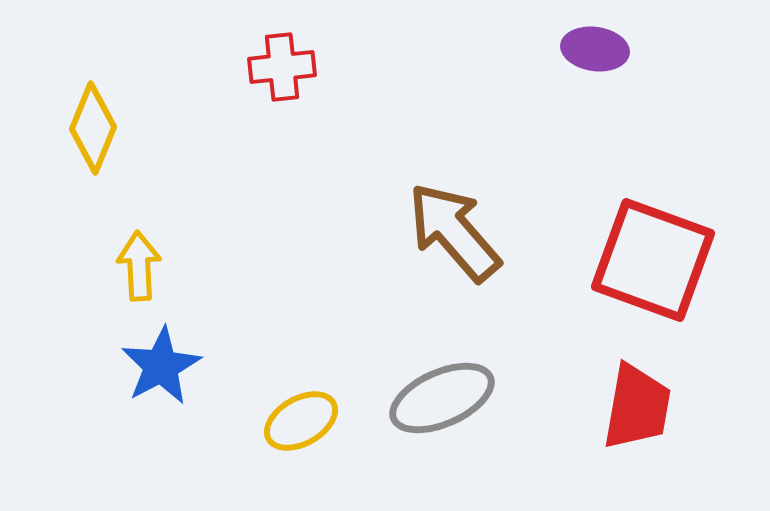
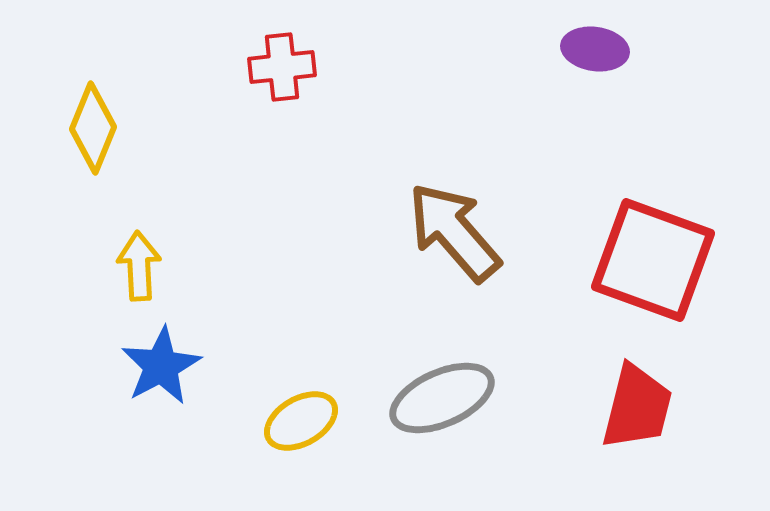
red trapezoid: rotated 4 degrees clockwise
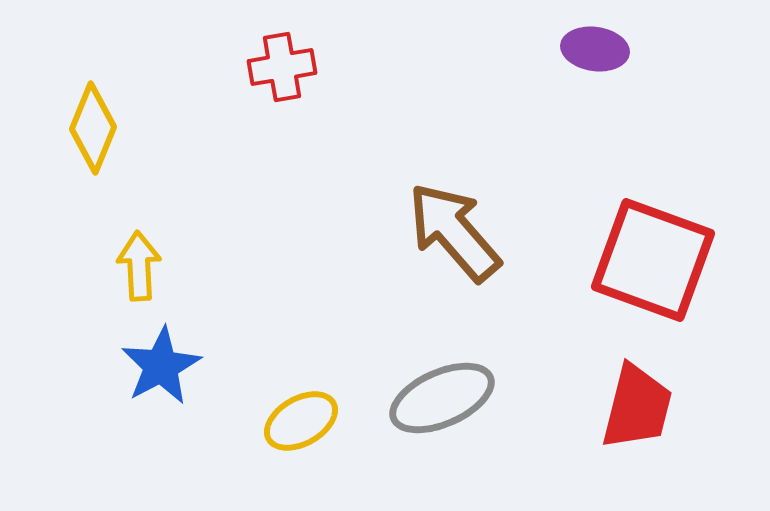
red cross: rotated 4 degrees counterclockwise
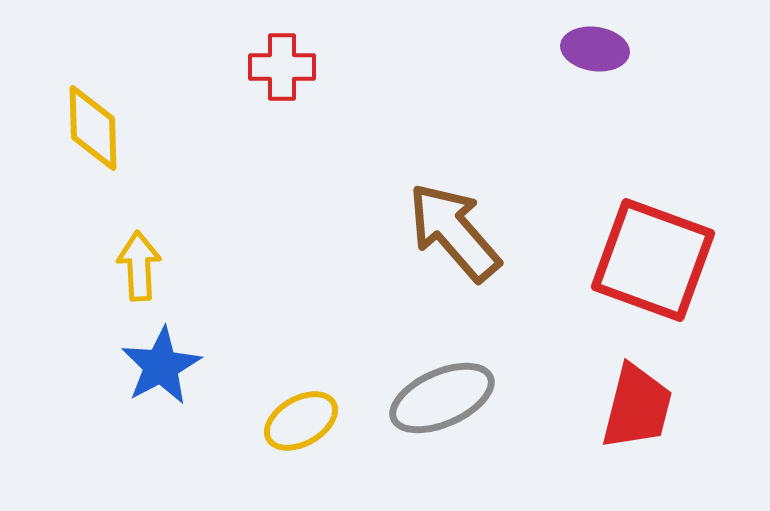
red cross: rotated 10 degrees clockwise
yellow diamond: rotated 24 degrees counterclockwise
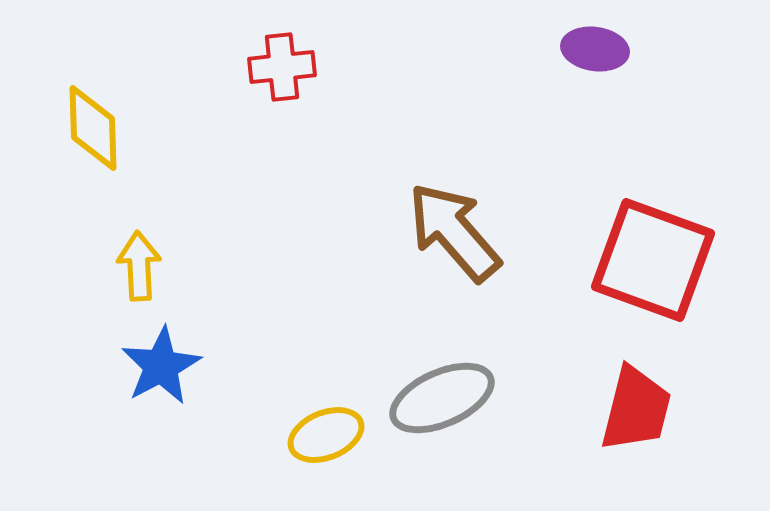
red cross: rotated 6 degrees counterclockwise
red trapezoid: moved 1 px left, 2 px down
yellow ellipse: moved 25 px right, 14 px down; rotated 8 degrees clockwise
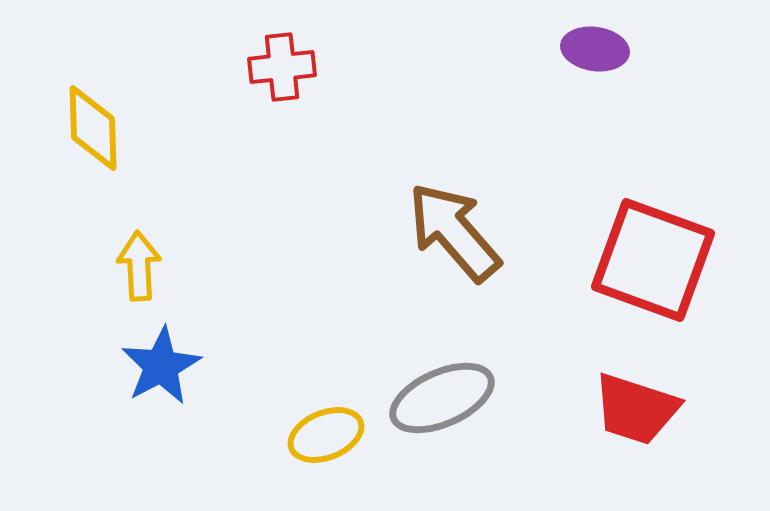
red trapezoid: rotated 94 degrees clockwise
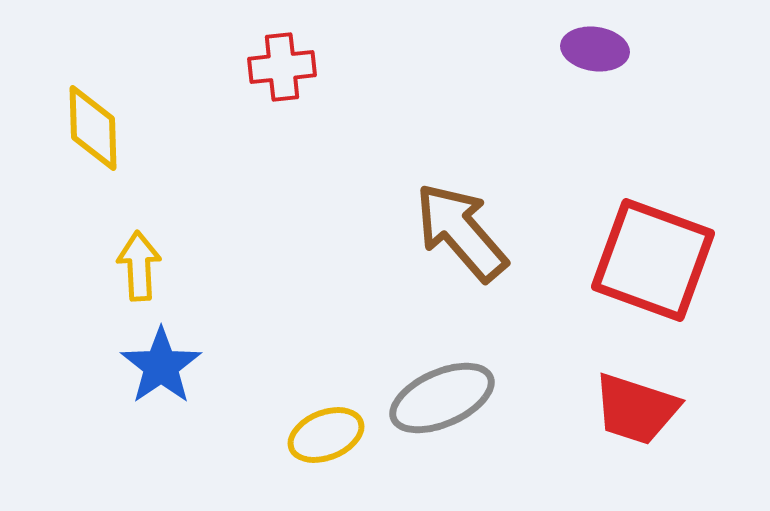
brown arrow: moved 7 px right
blue star: rotated 6 degrees counterclockwise
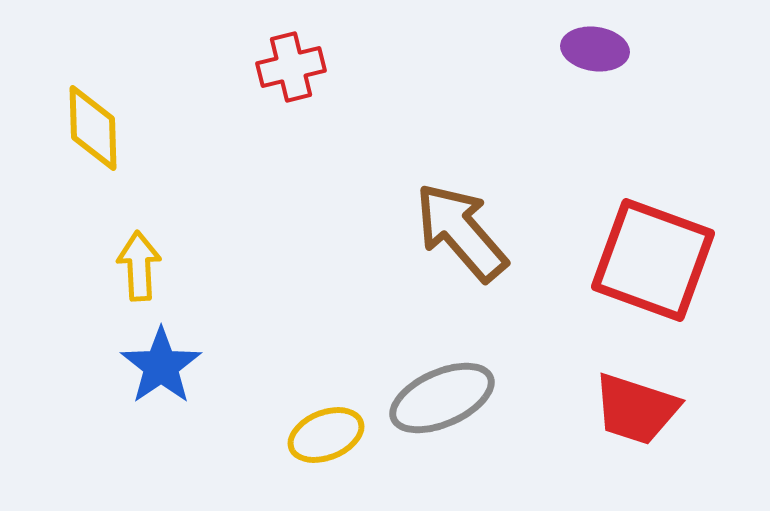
red cross: moved 9 px right; rotated 8 degrees counterclockwise
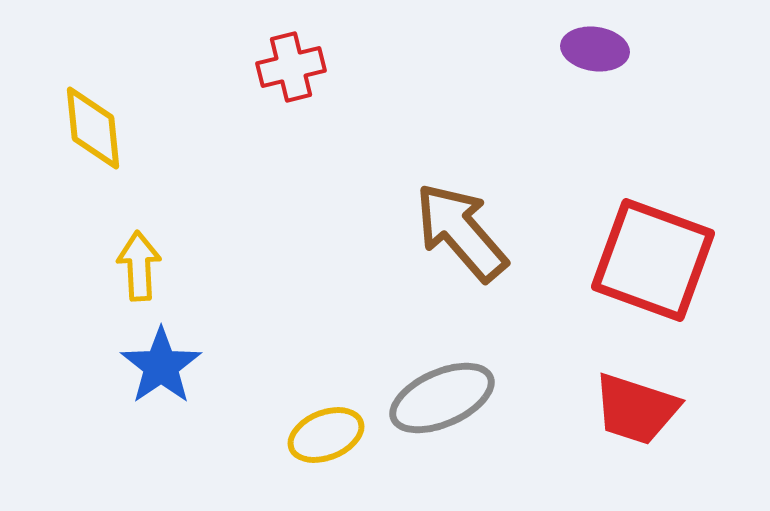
yellow diamond: rotated 4 degrees counterclockwise
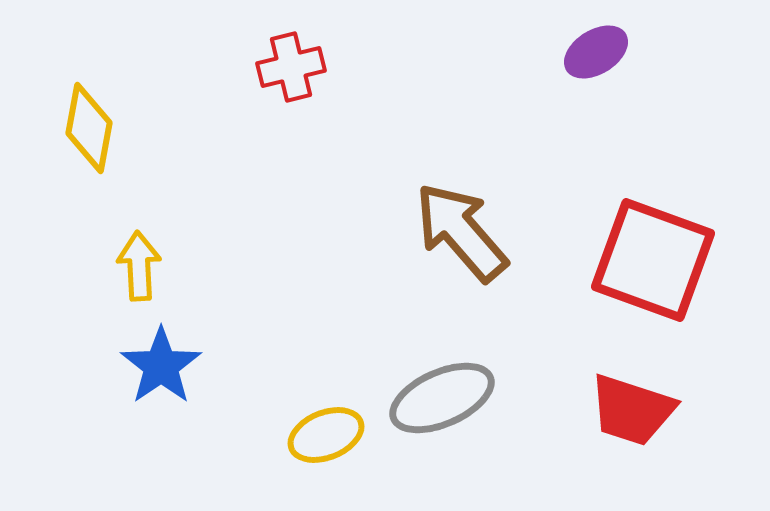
purple ellipse: moved 1 px right, 3 px down; rotated 40 degrees counterclockwise
yellow diamond: moved 4 px left; rotated 16 degrees clockwise
red trapezoid: moved 4 px left, 1 px down
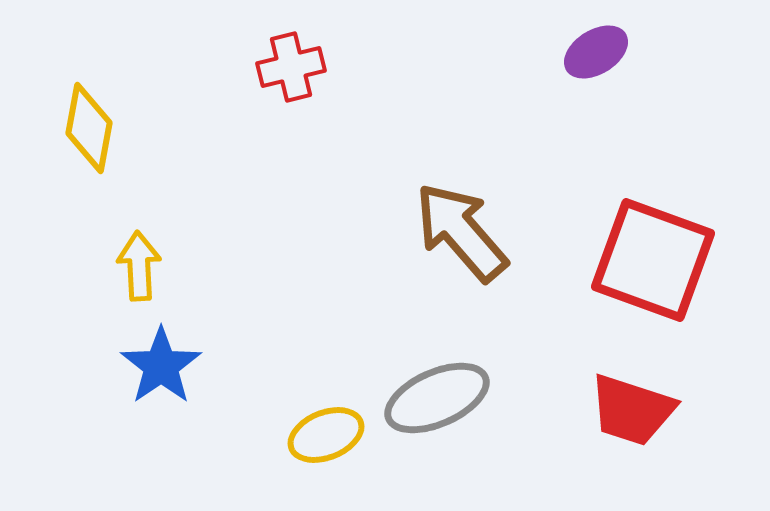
gray ellipse: moved 5 px left
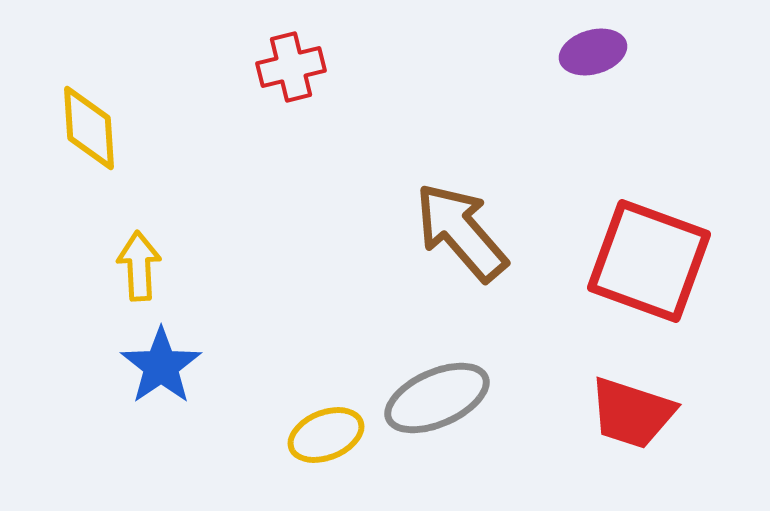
purple ellipse: moved 3 px left; rotated 16 degrees clockwise
yellow diamond: rotated 14 degrees counterclockwise
red square: moved 4 px left, 1 px down
red trapezoid: moved 3 px down
